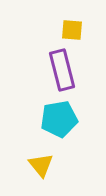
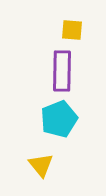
purple rectangle: moved 1 px down; rotated 15 degrees clockwise
cyan pentagon: rotated 12 degrees counterclockwise
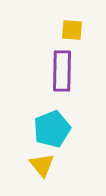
cyan pentagon: moved 7 px left, 10 px down
yellow triangle: moved 1 px right
